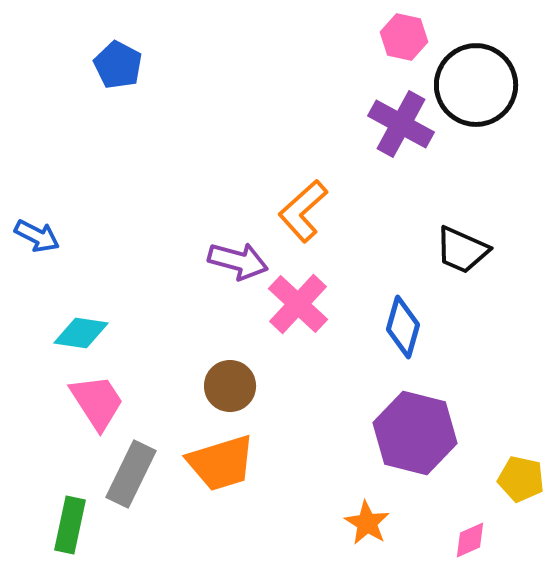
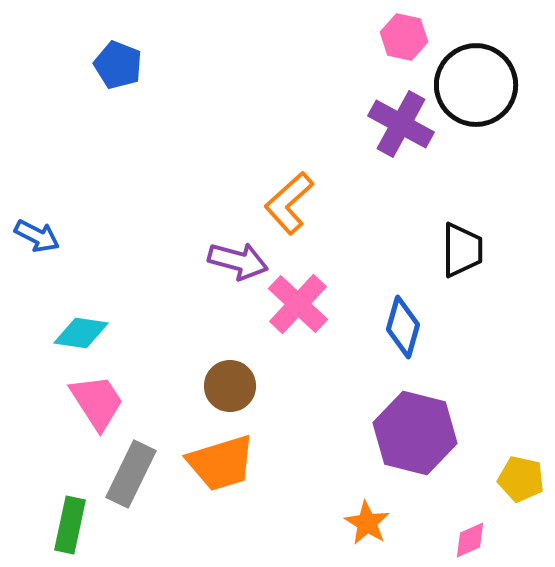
blue pentagon: rotated 6 degrees counterclockwise
orange L-shape: moved 14 px left, 8 px up
black trapezoid: rotated 114 degrees counterclockwise
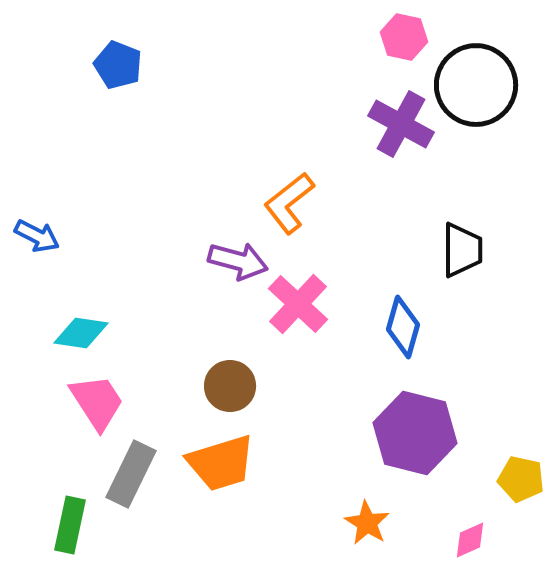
orange L-shape: rotated 4 degrees clockwise
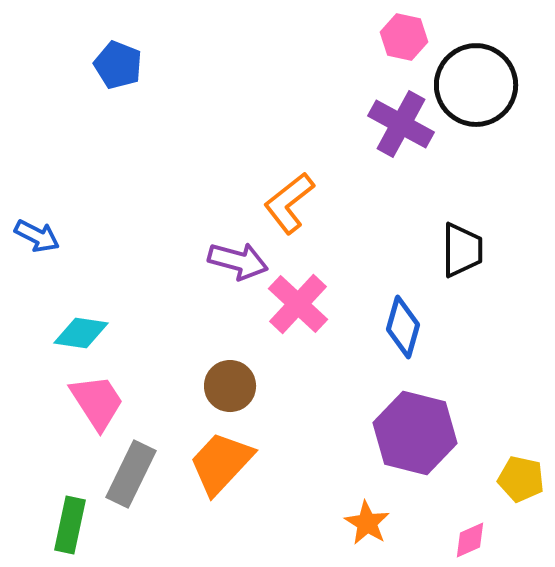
orange trapezoid: rotated 150 degrees clockwise
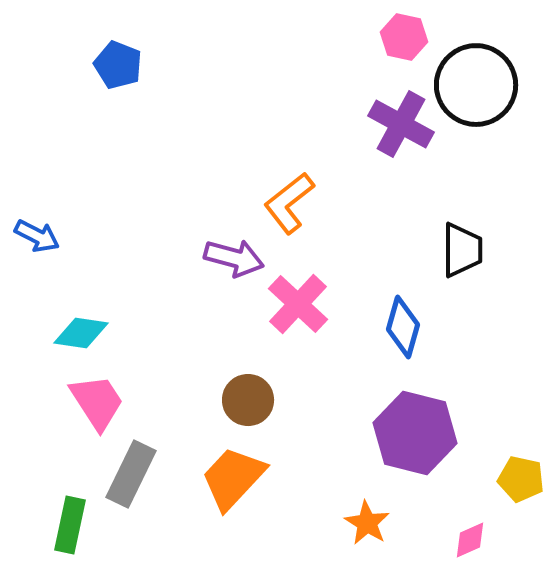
purple arrow: moved 4 px left, 3 px up
brown circle: moved 18 px right, 14 px down
orange trapezoid: moved 12 px right, 15 px down
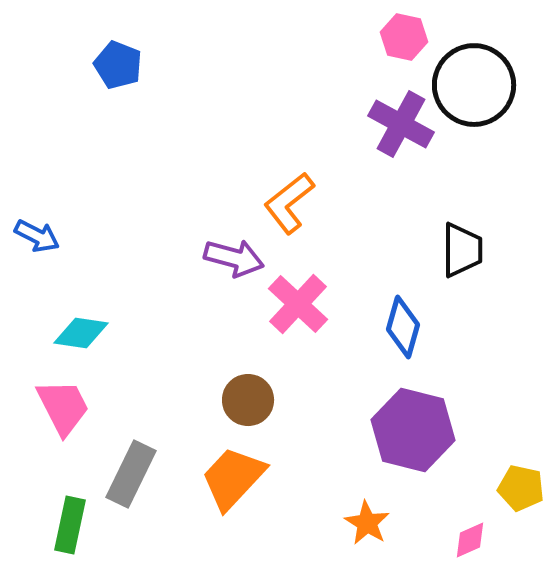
black circle: moved 2 px left
pink trapezoid: moved 34 px left, 5 px down; rotated 6 degrees clockwise
purple hexagon: moved 2 px left, 3 px up
yellow pentagon: moved 9 px down
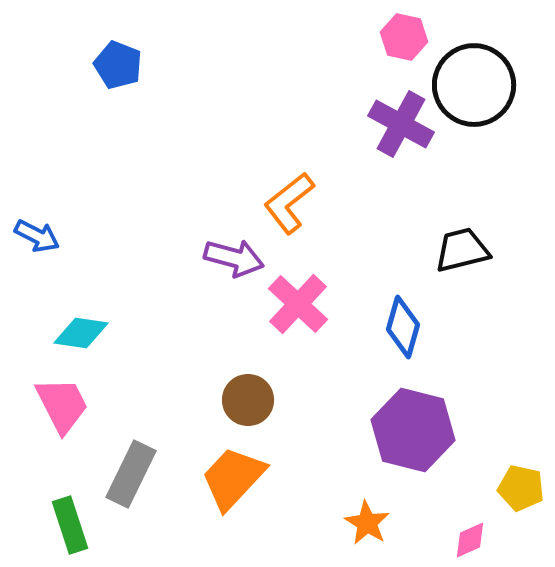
black trapezoid: rotated 104 degrees counterclockwise
pink trapezoid: moved 1 px left, 2 px up
green rectangle: rotated 30 degrees counterclockwise
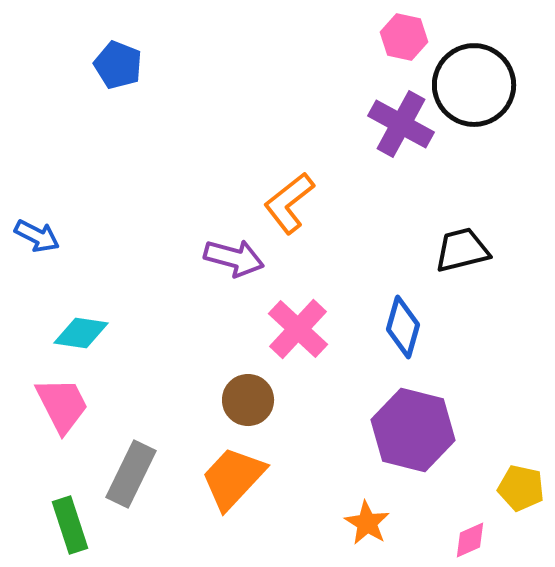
pink cross: moved 25 px down
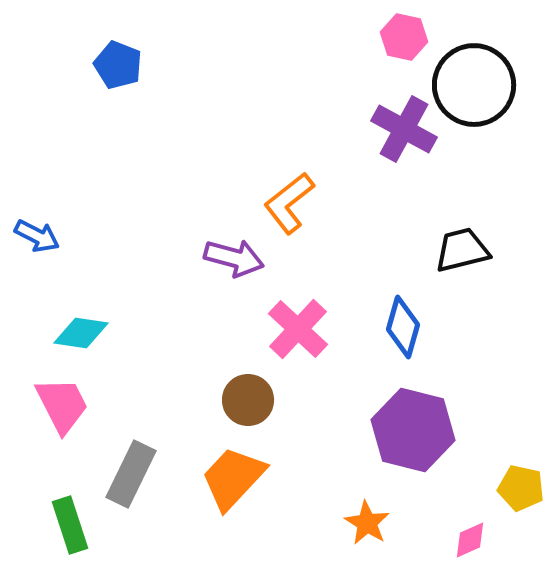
purple cross: moved 3 px right, 5 px down
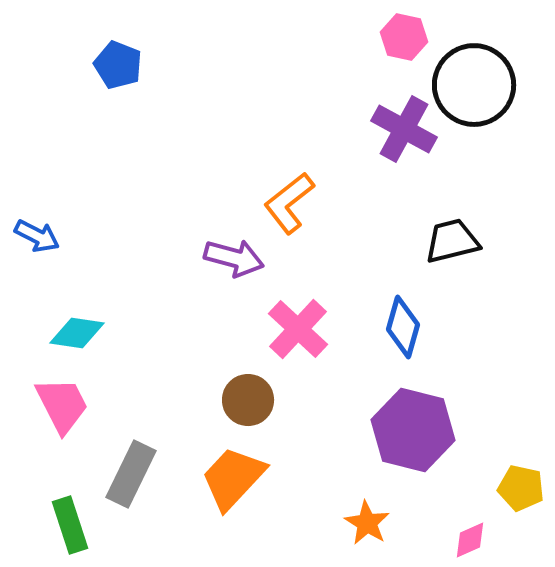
black trapezoid: moved 10 px left, 9 px up
cyan diamond: moved 4 px left
